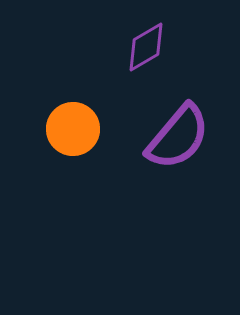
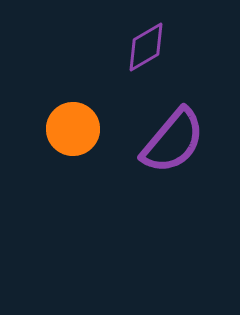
purple semicircle: moved 5 px left, 4 px down
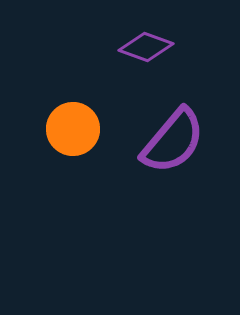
purple diamond: rotated 50 degrees clockwise
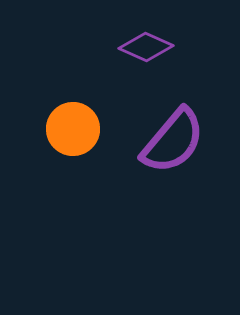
purple diamond: rotated 4 degrees clockwise
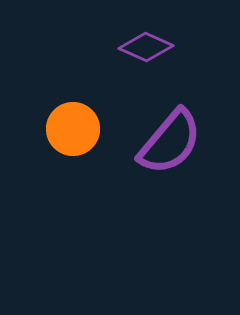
purple semicircle: moved 3 px left, 1 px down
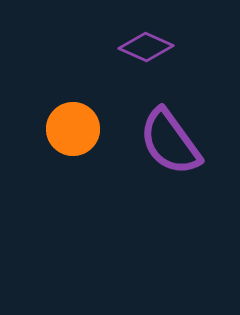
purple semicircle: rotated 104 degrees clockwise
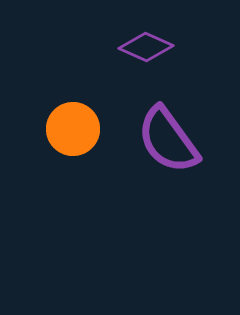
purple semicircle: moved 2 px left, 2 px up
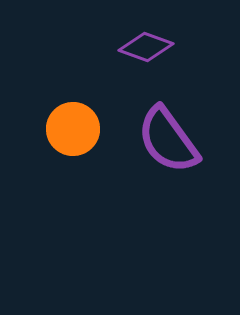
purple diamond: rotated 4 degrees counterclockwise
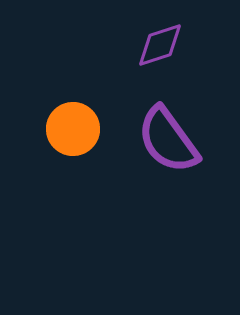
purple diamond: moved 14 px right, 2 px up; rotated 38 degrees counterclockwise
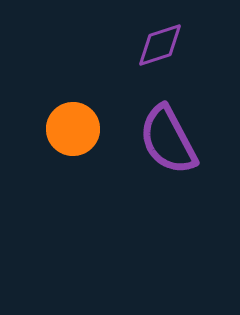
purple semicircle: rotated 8 degrees clockwise
